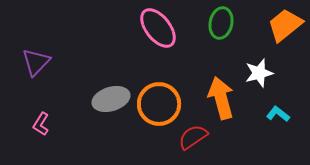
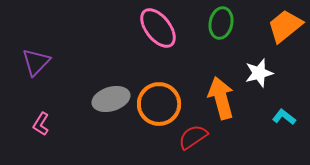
orange trapezoid: moved 1 px down
cyan L-shape: moved 6 px right, 3 px down
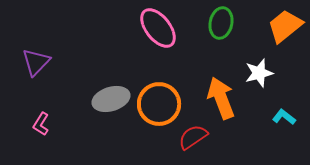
orange arrow: rotated 6 degrees counterclockwise
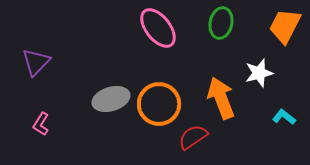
orange trapezoid: rotated 24 degrees counterclockwise
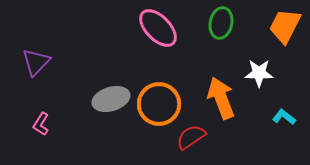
pink ellipse: rotated 6 degrees counterclockwise
white star: rotated 16 degrees clockwise
red semicircle: moved 2 px left
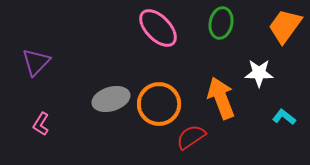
orange trapezoid: rotated 9 degrees clockwise
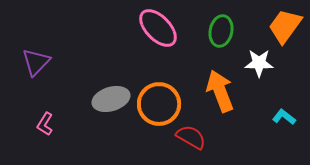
green ellipse: moved 8 px down
white star: moved 10 px up
orange arrow: moved 1 px left, 7 px up
pink L-shape: moved 4 px right
red semicircle: rotated 64 degrees clockwise
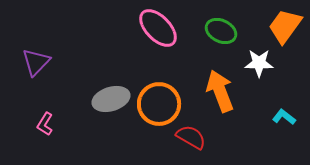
green ellipse: rotated 76 degrees counterclockwise
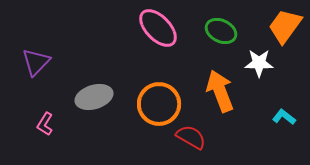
gray ellipse: moved 17 px left, 2 px up
